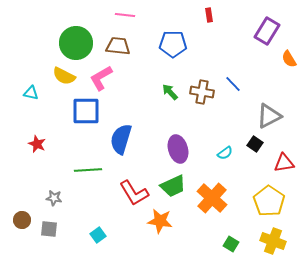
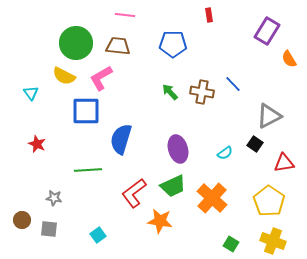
cyan triangle: rotated 42 degrees clockwise
red L-shape: rotated 84 degrees clockwise
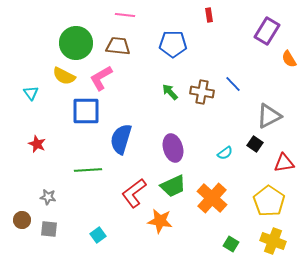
purple ellipse: moved 5 px left, 1 px up
gray star: moved 6 px left, 1 px up
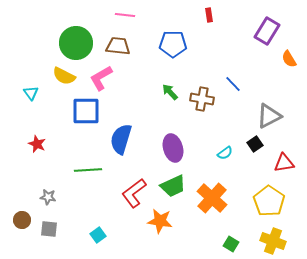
brown cross: moved 7 px down
black square: rotated 21 degrees clockwise
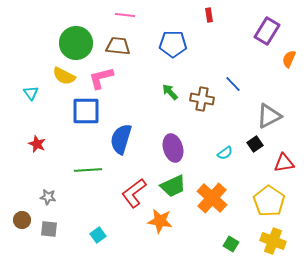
orange semicircle: rotated 54 degrees clockwise
pink L-shape: rotated 16 degrees clockwise
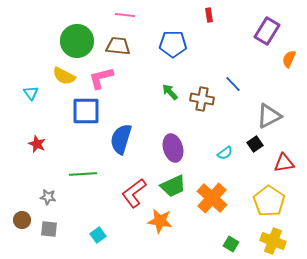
green circle: moved 1 px right, 2 px up
green line: moved 5 px left, 4 px down
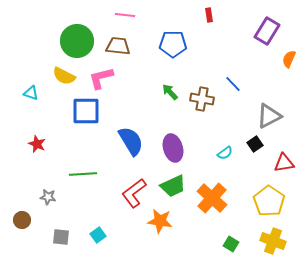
cyan triangle: rotated 35 degrees counterclockwise
blue semicircle: moved 10 px right, 2 px down; rotated 132 degrees clockwise
gray square: moved 12 px right, 8 px down
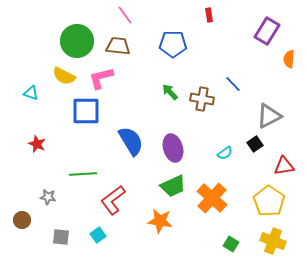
pink line: rotated 48 degrees clockwise
orange semicircle: rotated 18 degrees counterclockwise
red triangle: moved 3 px down
red L-shape: moved 21 px left, 7 px down
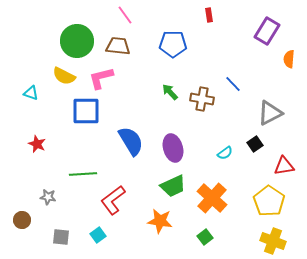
gray triangle: moved 1 px right, 3 px up
green square: moved 26 px left, 7 px up; rotated 21 degrees clockwise
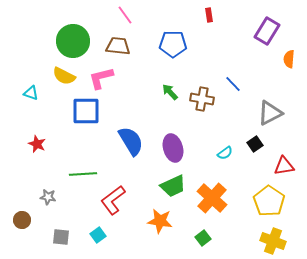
green circle: moved 4 px left
green square: moved 2 px left, 1 px down
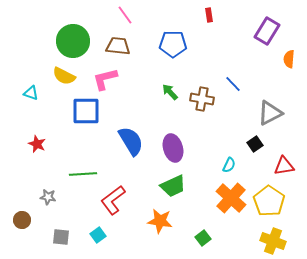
pink L-shape: moved 4 px right, 1 px down
cyan semicircle: moved 4 px right, 12 px down; rotated 28 degrees counterclockwise
orange cross: moved 19 px right
